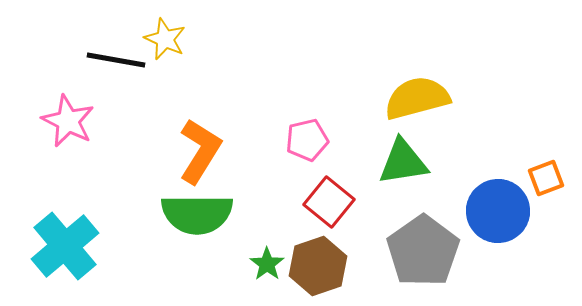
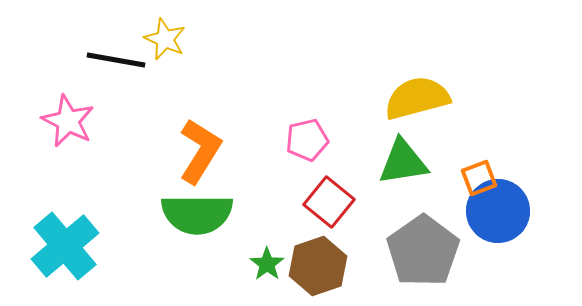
orange square: moved 67 px left
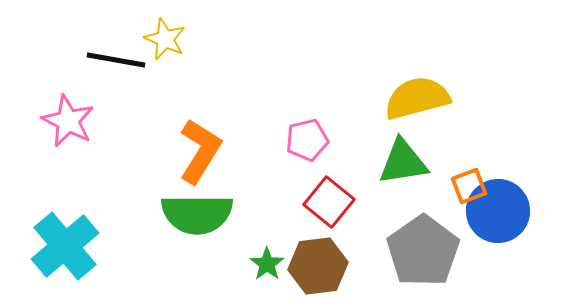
orange square: moved 10 px left, 8 px down
brown hexagon: rotated 12 degrees clockwise
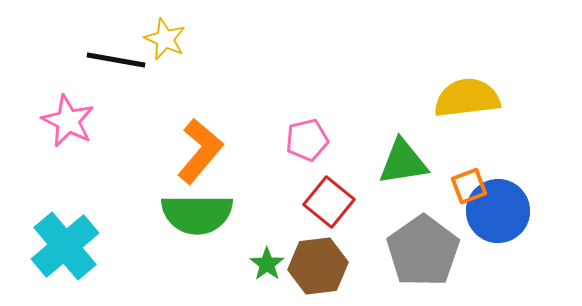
yellow semicircle: moved 50 px right; rotated 8 degrees clockwise
orange L-shape: rotated 8 degrees clockwise
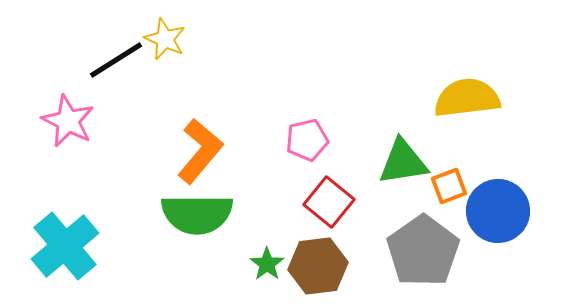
black line: rotated 42 degrees counterclockwise
orange square: moved 20 px left
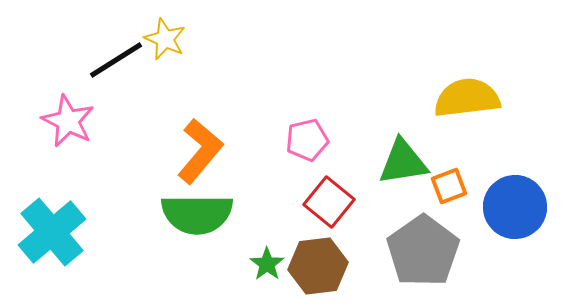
blue circle: moved 17 px right, 4 px up
cyan cross: moved 13 px left, 14 px up
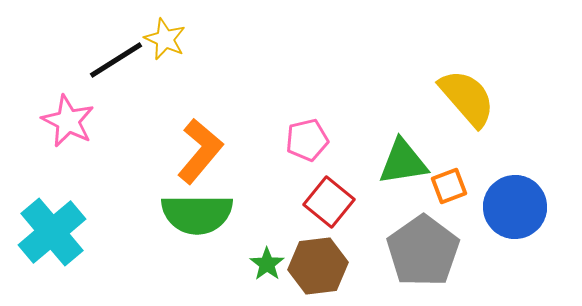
yellow semicircle: rotated 56 degrees clockwise
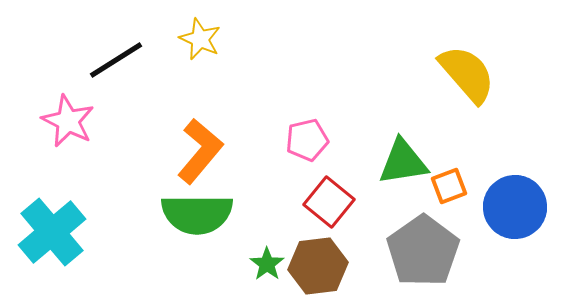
yellow star: moved 35 px right
yellow semicircle: moved 24 px up
